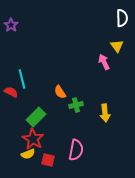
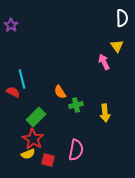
red semicircle: moved 2 px right
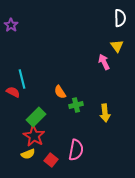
white semicircle: moved 2 px left
red star: moved 1 px right, 3 px up
red square: moved 3 px right; rotated 24 degrees clockwise
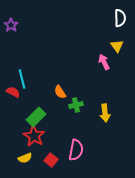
yellow semicircle: moved 3 px left, 4 px down
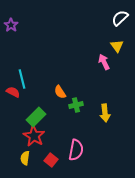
white semicircle: rotated 132 degrees counterclockwise
yellow semicircle: rotated 120 degrees clockwise
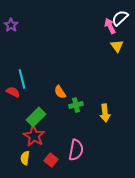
pink arrow: moved 6 px right, 36 px up
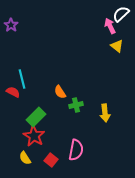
white semicircle: moved 1 px right, 4 px up
yellow triangle: rotated 16 degrees counterclockwise
yellow semicircle: rotated 40 degrees counterclockwise
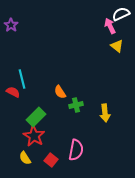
white semicircle: rotated 18 degrees clockwise
